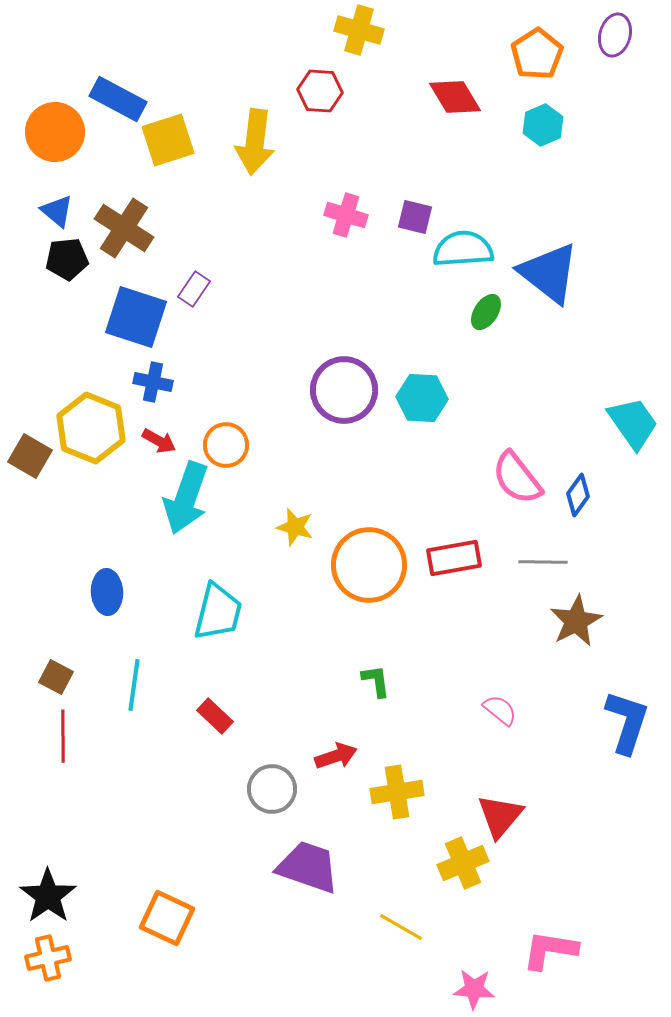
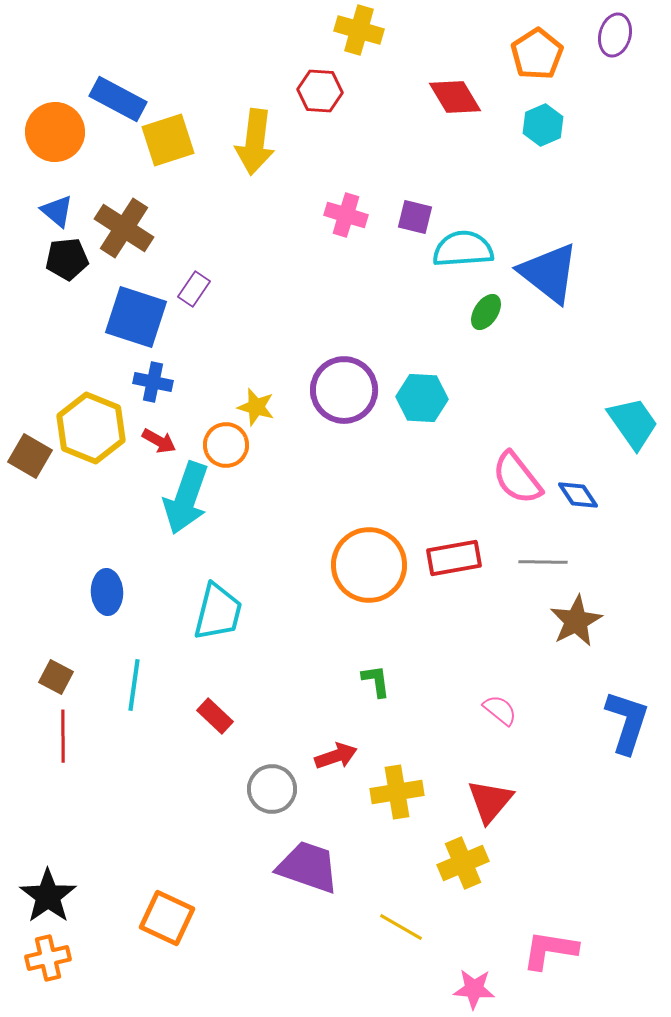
blue diamond at (578, 495): rotated 69 degrees counterclockwise
yellow star at (295, 527): moved 39 px left, 120 px up
red triangle at (500, 816): moved 10 px left, 15 px up
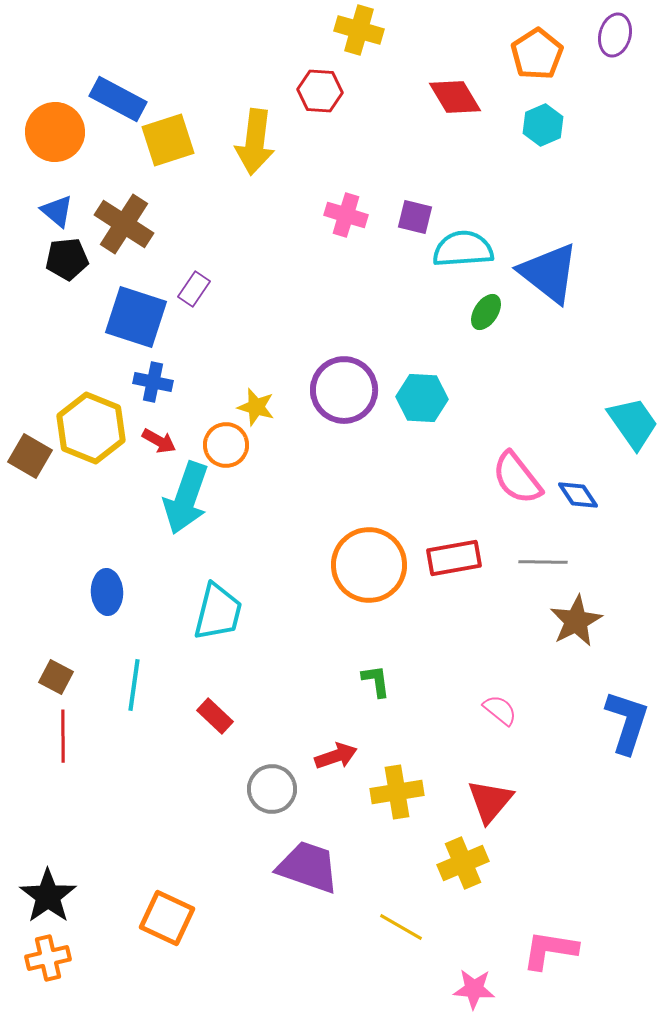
brown cross at (124, 228): moved 4 px up
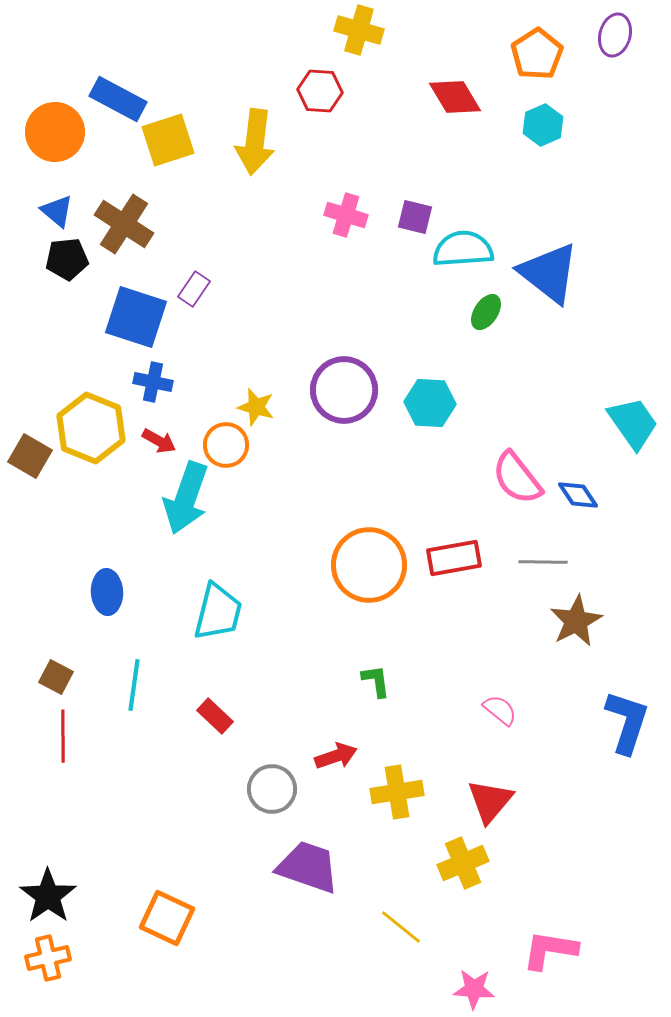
cyan hexagon at (422, 398): moved 8 px right, 5 px down
yellow line at (401, 927): rotated 9 degrees clockwise
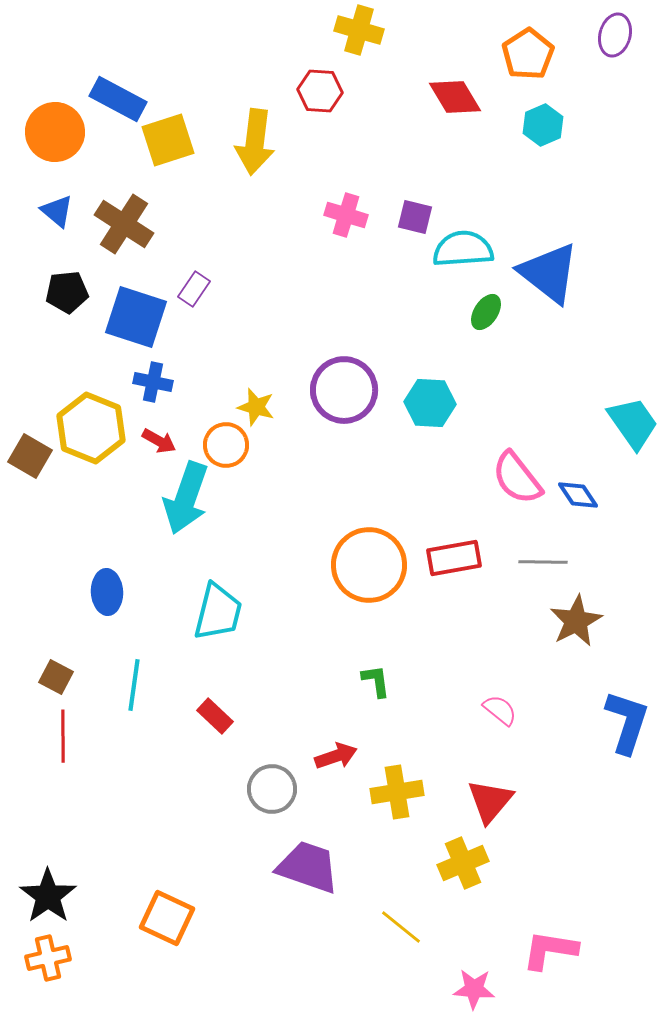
orange pentagon at (537, 54): moved 9 px left
black pentagon at (67, 259): moved 33 px down
